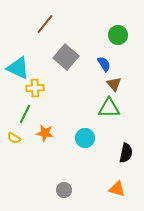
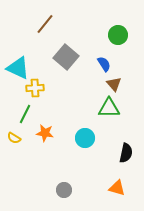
orange triangle: moved 1 px up
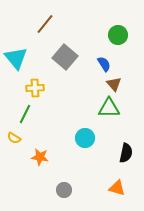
gray square: moved 1 px left
cyan triangle: moved 2 px left, 10 px up; rotated 25 degrees clockwise
orange star: moved 5 px left, 24 px down
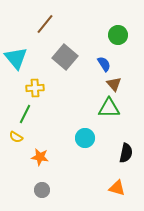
yellow semicircle: moved 2 px right, 1 px up
gray circle: moved 22 px left
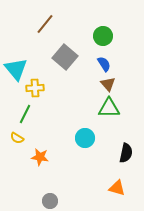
green circle: moved 15 px left, 1 px down
cyan triangle: moved 11 px down
brown triangle: moved 6 px left
yellow semicircle: moved 1 px right, 1 px down
gray circle: moved 8 px right, 11 px down
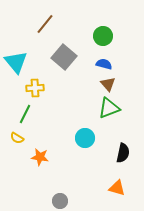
gray square: moved 1 px left
blue semicircle: rotated 42 degrees counterclockwise
cyan triangle: moved 7 px up
green triangle: rotated 20 degrees counterclockwise
black semicircle: moved 3 px left
gray circle: moved 10 px right
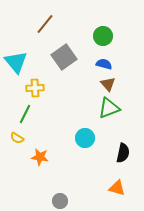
gray square: rotated 15 degrees clockwise
